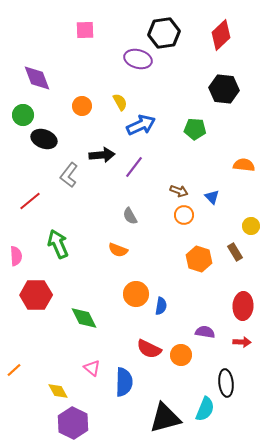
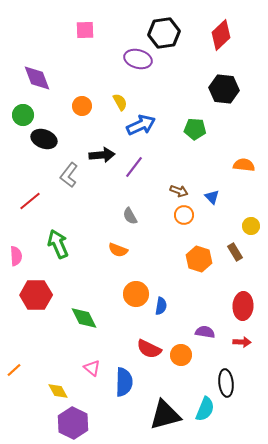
black triangle at (165, 418): moved 3 px up
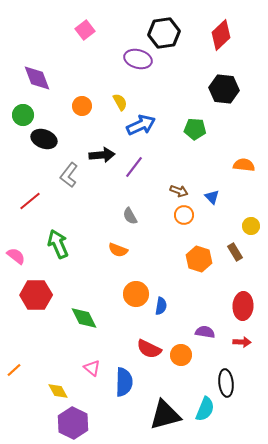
pink square at (85, 30): rotated 36 degrees counterclockwise
pink semicircle at (16, 256): rotated 48 degrees counterclockwise
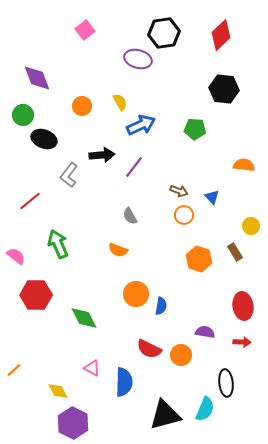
red ellipse at (243, 306): rotated 12 degrees counterclockwise
pink triangle at (92, 368): rotated 12 degrees counterclockwise
